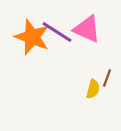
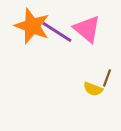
pink triangle: rotated 16 degrees clockwise
orange star: moved 11 px up
yellow semicircle: rotated 96 degrees clockwise
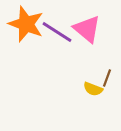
orange star: moved 6 px left, 2 px up
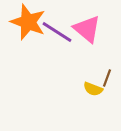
orange star: moved 2 px right, 2 px up
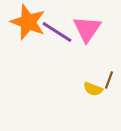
pink triangle: rotated 24 degrees clockwise
brown line: moved 2 px right, 2 px down
